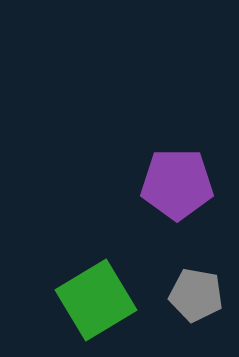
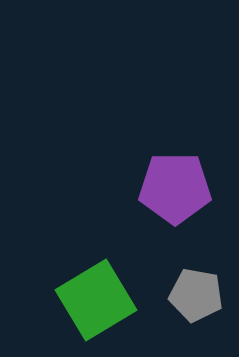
purple pentagon: moved 2 px left, 4 px down
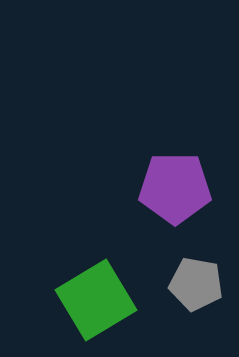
gray pentagon: moved 11 px up
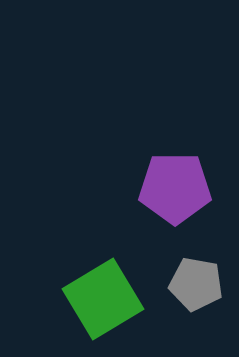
green square: moved 7 px right, 1 px up
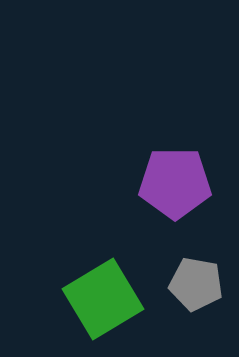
purple pentagon: moved 5 px up
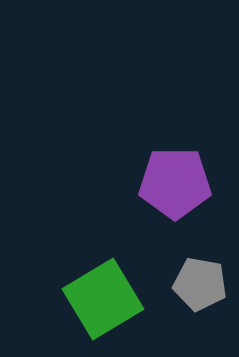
gray pentagon: moved 4 px right
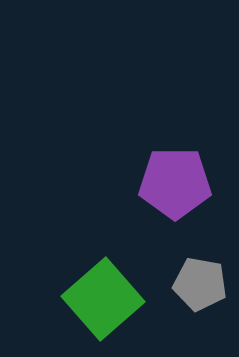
green square: rotated 10 degrees counterclockwise
